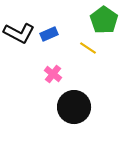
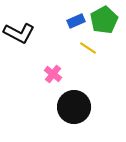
green pentagon: rotated 8 degrees clockwise
blue rectangle: moved 27 px right, 13 px up
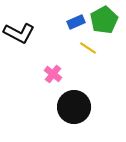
blue rectangle: moved 1 px down
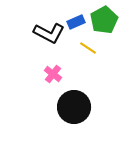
black L-shape: moved 30 px right
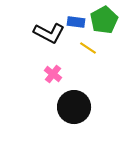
blue rectangle: rotated 30 degrees clockwise
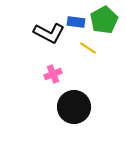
pink cross: rotated 30 degrees clockwise
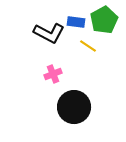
yellow line: moved 2 px up
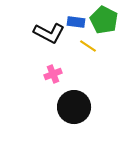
green pentagon: rotated 16 degrees counterclockwise
